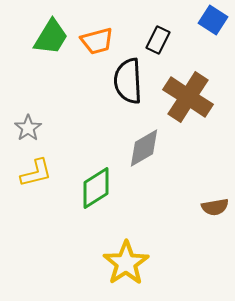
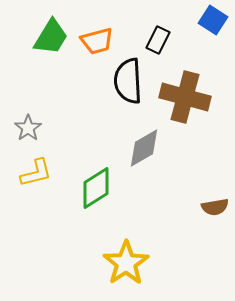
brown cross: moved 3 px left; rotated 18 degrees counterclockwise
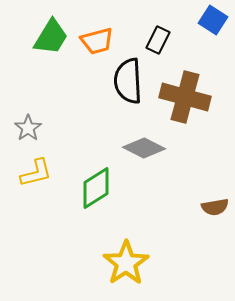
gray diamond: rotated 57 degrees clockwise
